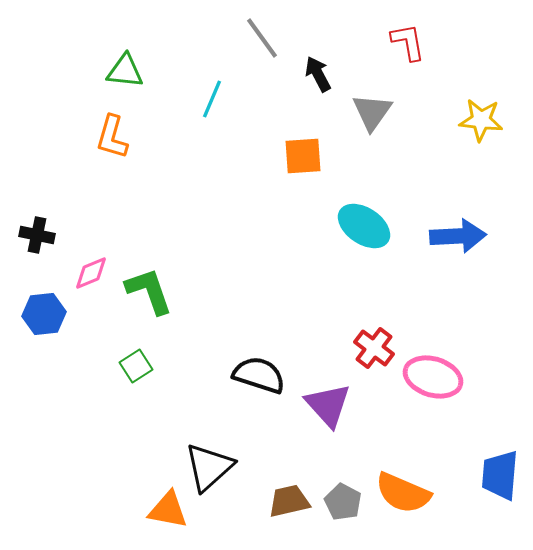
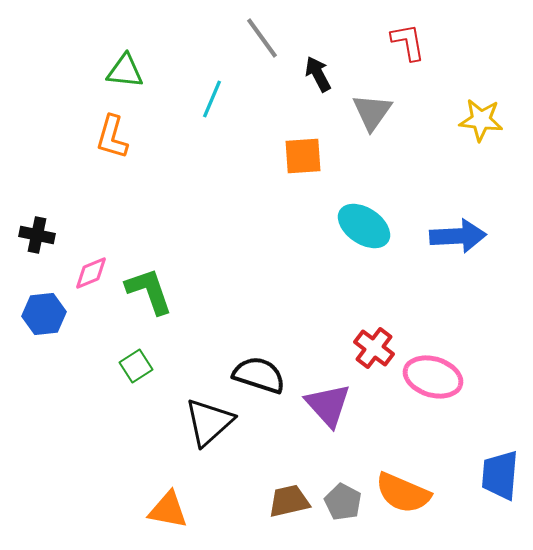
black triangle: moved 45 px up
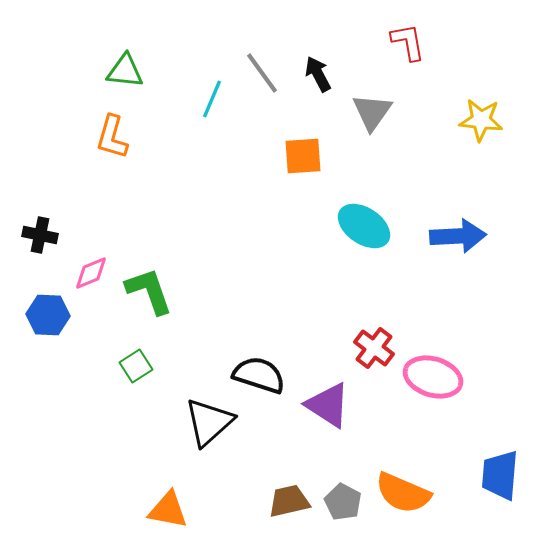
gray line: moved 35 px down
black cross: moved 3 px right
blue hexagon: moved 4 px right, 1 px down; rotated 9 degrees clockwise
purple triangle: rotated 15 degrees counterclockwise
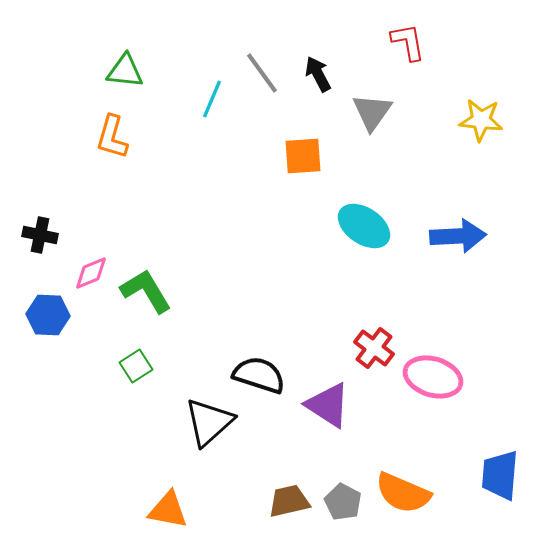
green L-shape: moved 3 px left; rotated 12 degrees counterclockwise
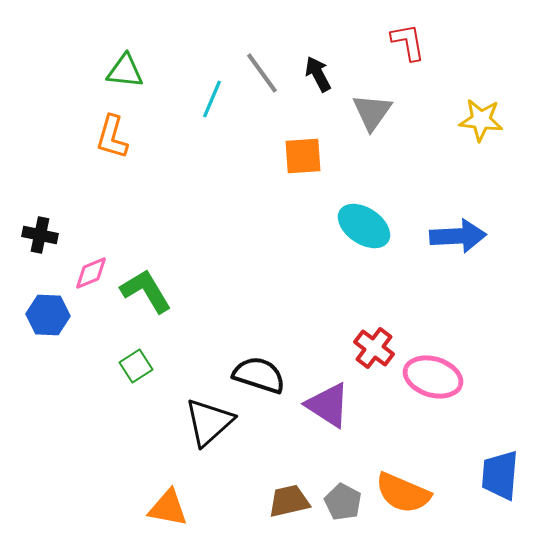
orange triangle: moved 2 px up
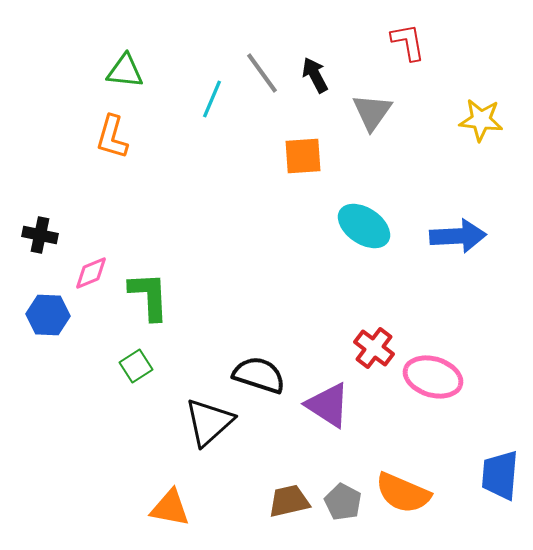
black arrow: moved 3 px left, 1 px down
green L-shape: moved 3 px right, 5 px down; rotated 28 degrees clockwise
orange triangle: moved 2 px right
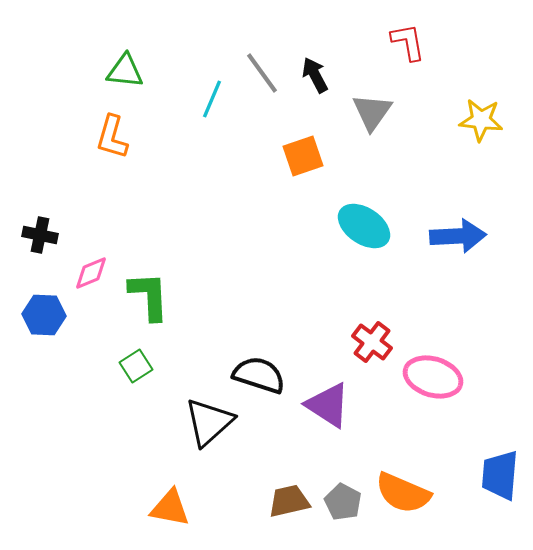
orange square: rotated 15 degrees counterclockwise
blue hexagon: moved 4 px left
red cross: moved 2 px left, 6 px up
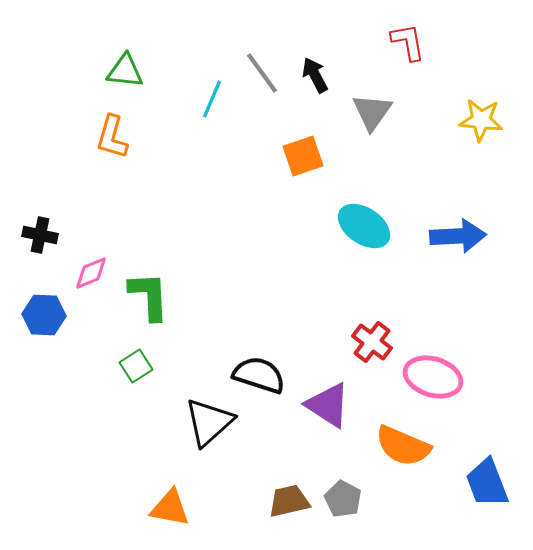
blue trapezoid: moved 13 px left, 8 px down; rotated 26 degrees counterclockwise
orange semicircle: moved 47 px up
gray pentagon: moved 3 px up
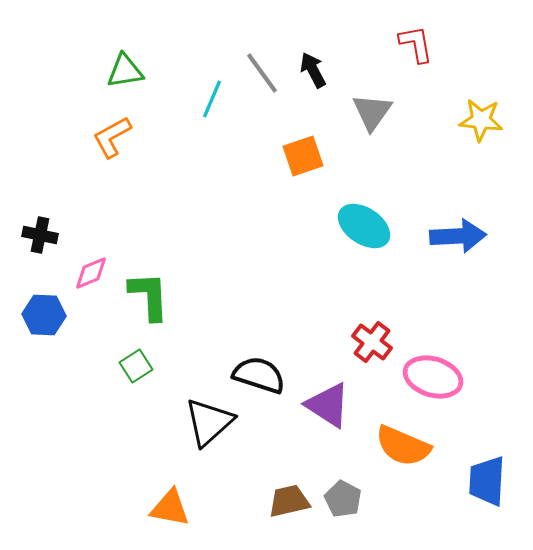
red L-shape: moved 8 px right, 2 px down
green triangle: rotated 15 degrees counterclockwise
black arrow: moved 2 px left, 5 px up
orange L-shape: rotated 45 degrees clockwise
blue trapezoid: moved 2 px up; rotated 24 degrees clockwise
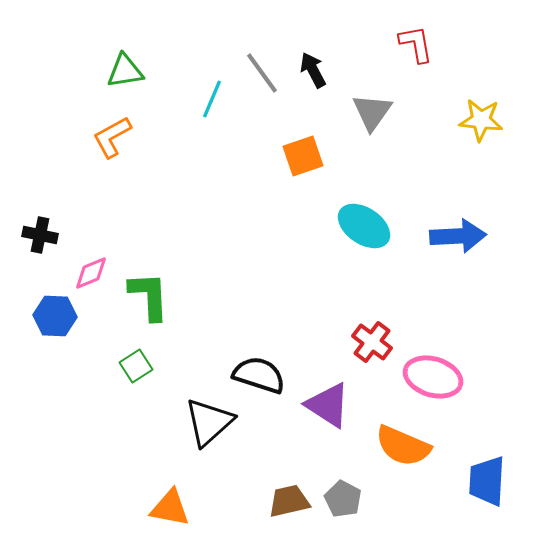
blue hexagon: moved 11 px right, 1 px down
